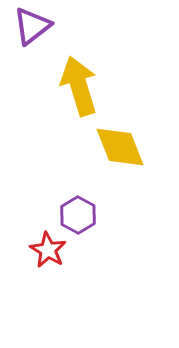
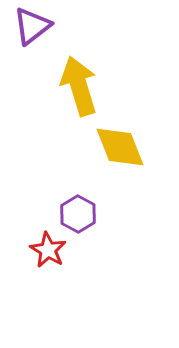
purple hexagon: moved 1 px up
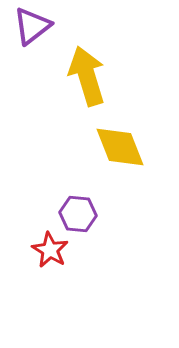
yellow arrow: moved 8 px right, 10 px up
purple hexagon: rotated 24 degrees counterclockwise
red star: moved 2 px right
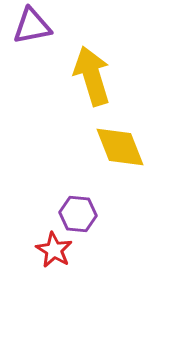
purple triangle: rotated 27 degrees clockwise
yellow arrow: moved 5 px right
red star: moved 4 px right
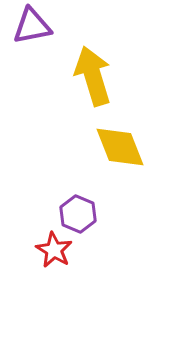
yellow arrow: moved 1 px right
purple hexagon: rotated 18 degrees clockwise
